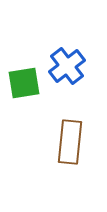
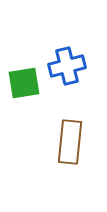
blue cross: rotated 24 degrees clockwise
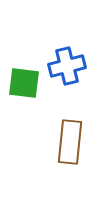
green square: rotated 16 degrees clockwise
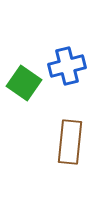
green square: rotated 28 degrees clockwise
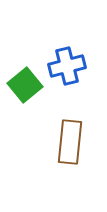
green square: moved 1 px right, 2 px down; rotated 16 degrees clockwise
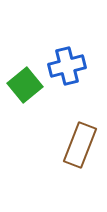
brown rectangle: moved 10 px right, 3 px down; rotated 15 degrees clockwise
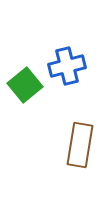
brown rectangle: rotated 12 degrees counterclockwise
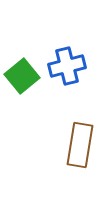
green square: moved 3 px left, 9 px up
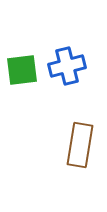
green square: moved 6 px up; rotated 32 degrees clockwise
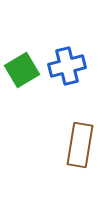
green square: rotated 24 degrees counterclockwise
